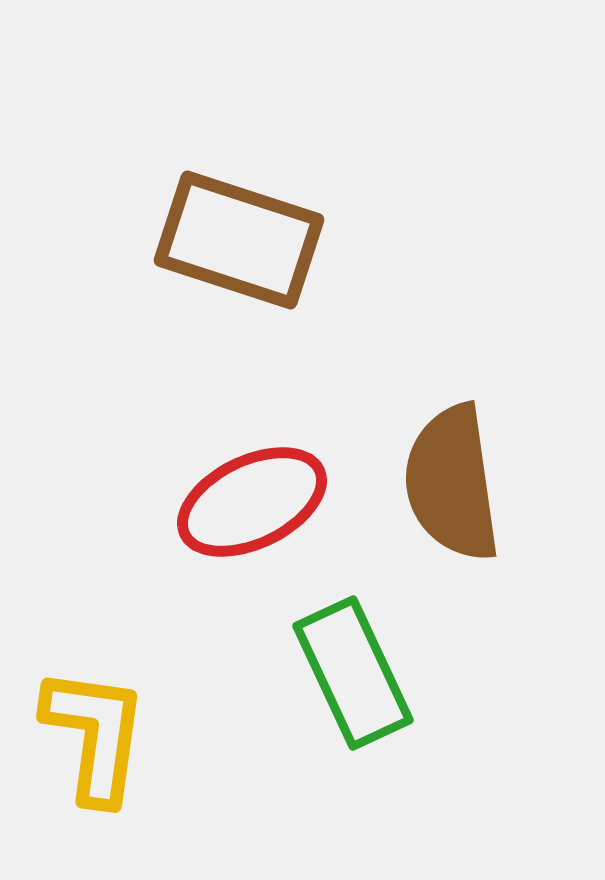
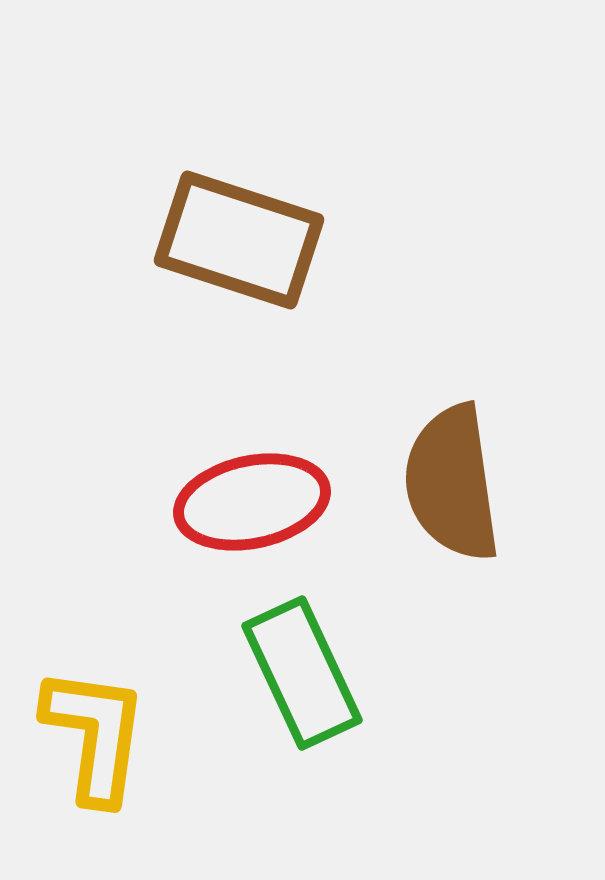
red ellipse: rotated 14 degrees clockwise
green rectangle: moved 51 px left
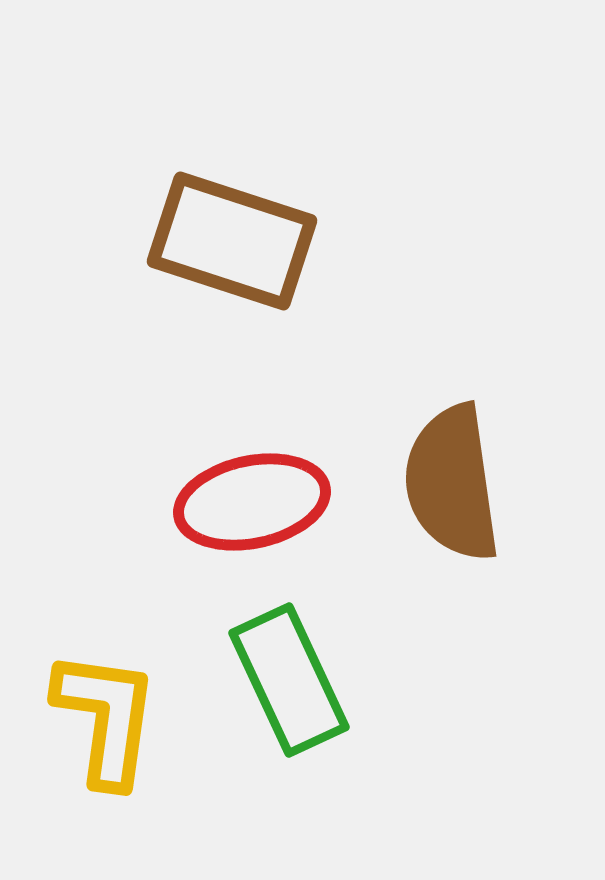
brown rectangle: moved 7 px left, 1 px down
green rectangle: moved 13 px left, 7 px down
yellow L-shape: moved 11 px right, 17 px up
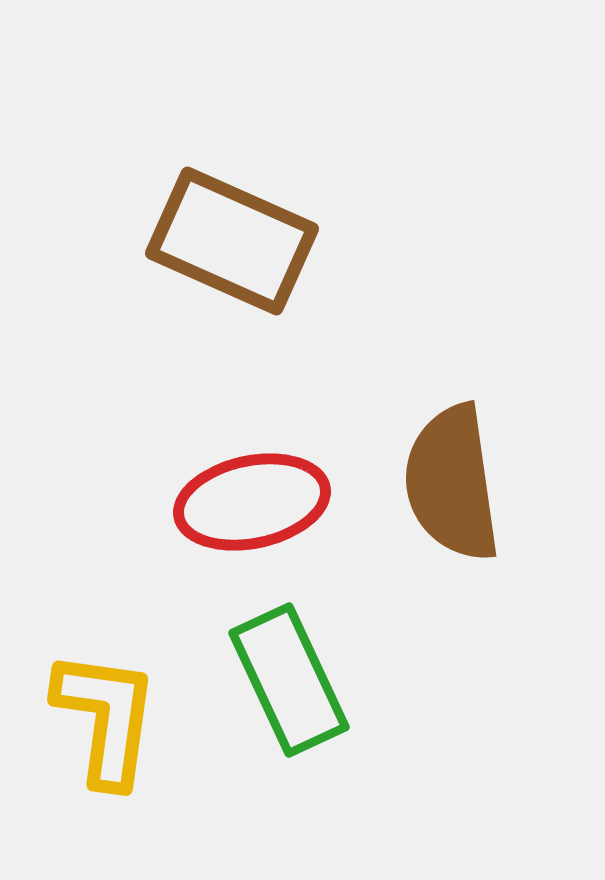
brown rectangle: rotated 6 degrees clockwise
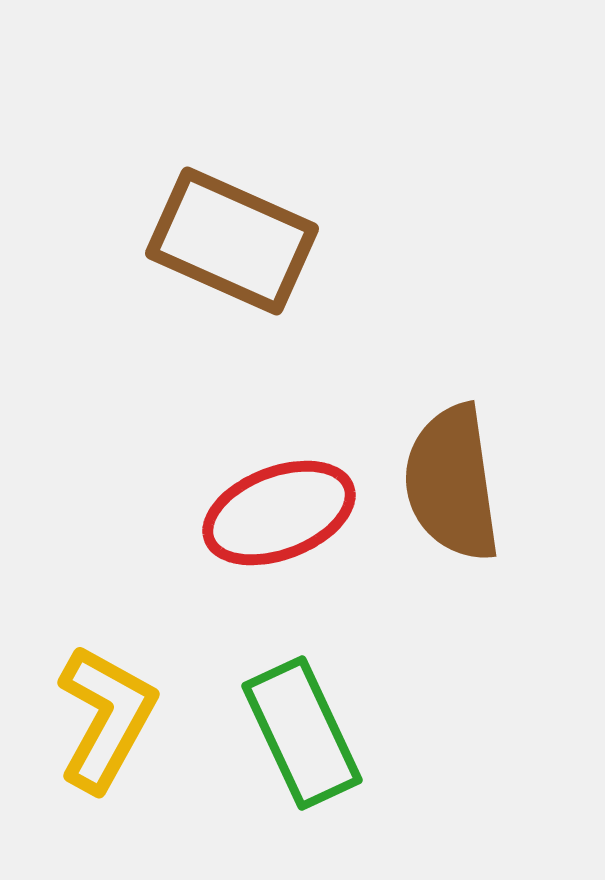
red ellipse: moved 27 px right, 11 px down; rotated 9 degrees counterclockwise
green rectangle: moved 13 px right, 53 px down
yellow L-shape: rotated 21 degrees clockwise
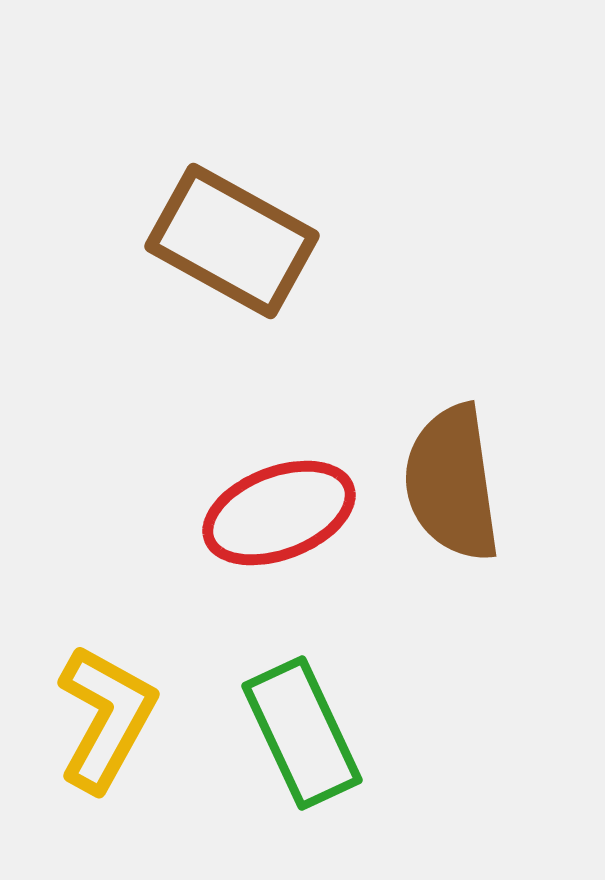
brown rectangle: rotated 5 degrees clockwise
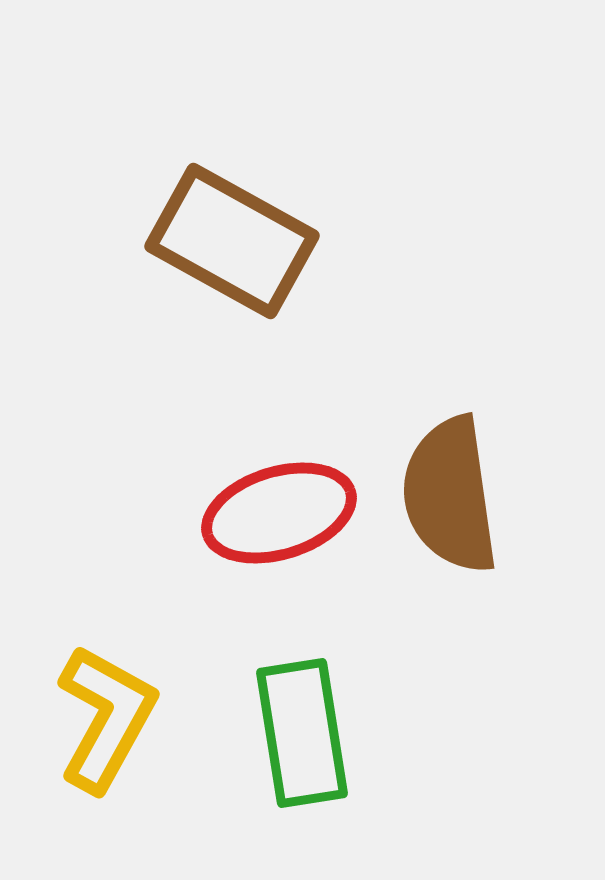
brown semicircle: moved 2 px left, 12 px down
red ellipse: rotated 4 degrees clockwise
green rectangle: rotated 16 degrees clockwise
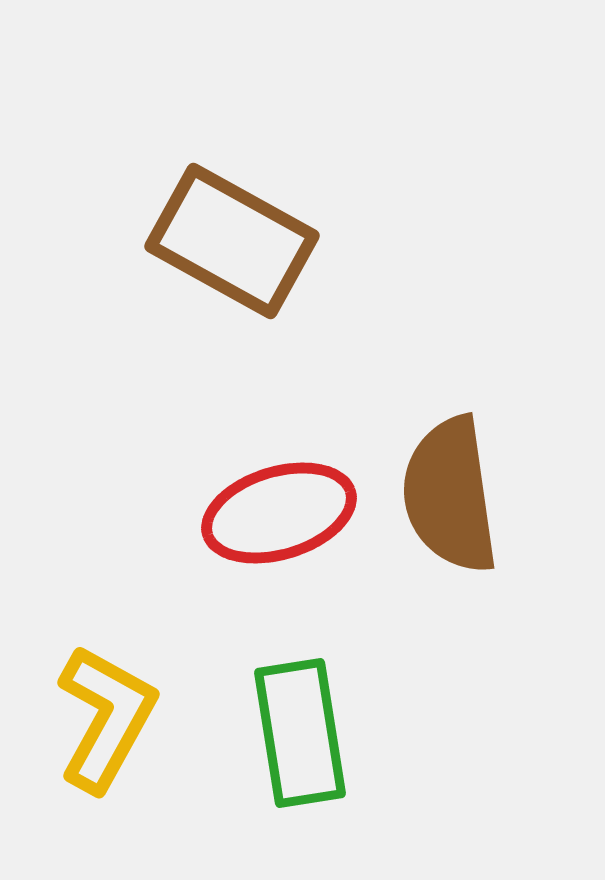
green rectangle: moved 2 px left
